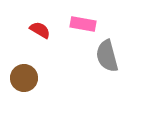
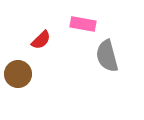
red semicircle: moved 1 px right, 10 px down; rotated 105 degrees clockwise
brown circle: moved 6 px left, 4 px up
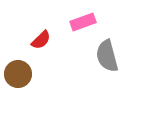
pink rectangle: moved 2 px up; rotated 30 degrees counterclockwise
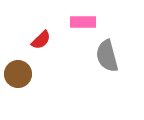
pink rectangle: rotated 20 degrees clockwise
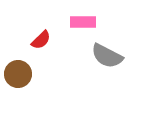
gray semicircle: rotated 48 degrees counterclockwise
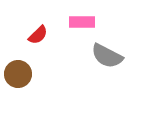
pink rectangle: moved 1 px left
red semicircle: moved 3 px left, 5 px up
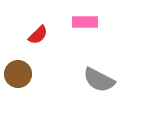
pink rectangle: moved 3 px right
gray semicircle: moved 8 px left, 24 px down
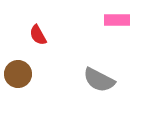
pink rectangle: moved 32 px right, 2 px up
red semicircle: rotated 105 degrees clockwise
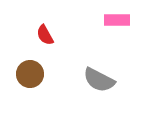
red semicircle: moved 7 px right
brown circle: moved 12 px right
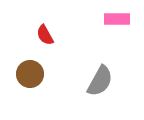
pink rectangle: moved 1 px up
gray semicircle: moved 1 px right, 1 px down; rotated 88 degrees counterclockwise
